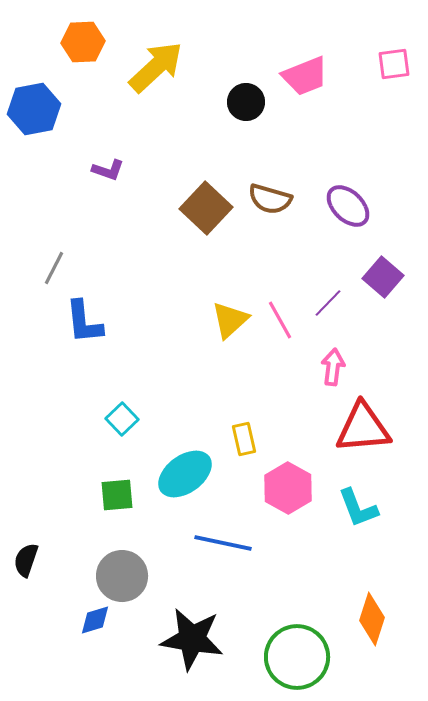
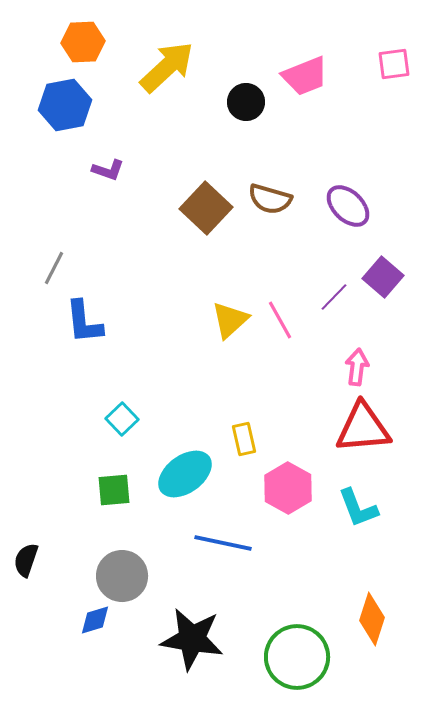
yellow arrow: moved 11 px right
blue hexagon: moved 31 px right, 4 px up
purple line: moved 6 px right, 6 px up
pink arrow: moved 24 px right
green square: moved 3 px left, 5 px up
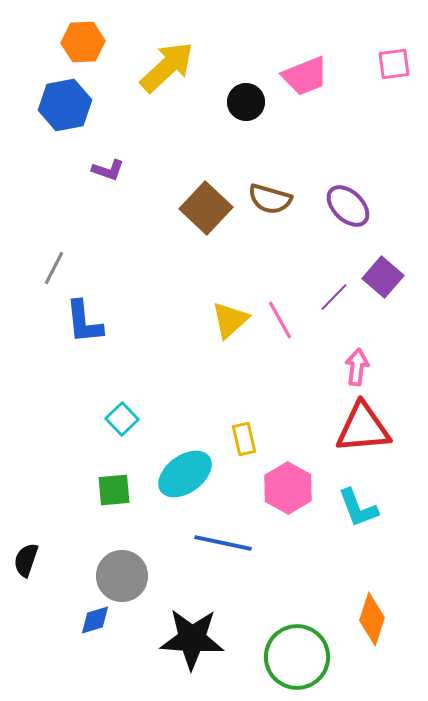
black star: rotated 6 degrees counterclockwise
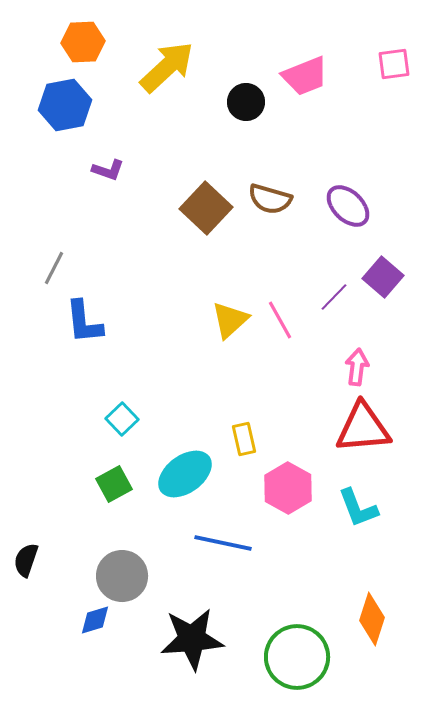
green square: moved 6 px up; rotated 24 degrees counterclockwise
black star: rotated 8 degrees counterclockwise
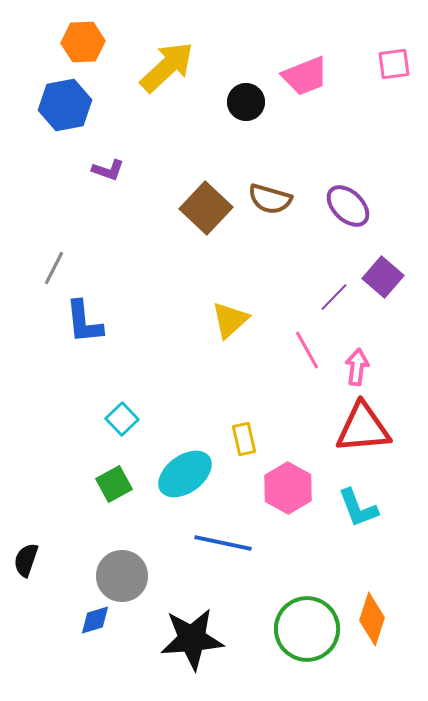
pink line: moved 27 px right, 30 px down
green circle: moved 10 px right, 28 px up
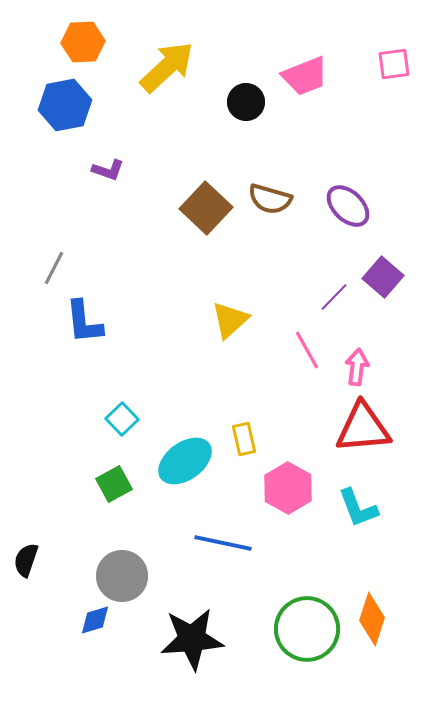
cyan ellipse: moved 13 px up
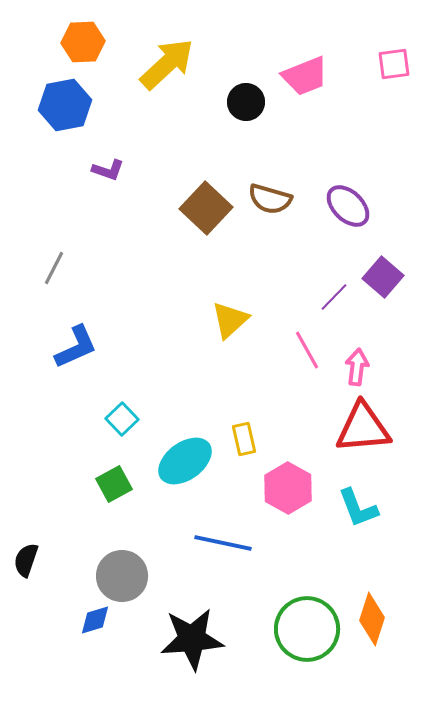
yellow arrow: moved 3 px up
blue L-shape: moved 8 px left, 25 px down; rotated 108 degrees counterclockwise
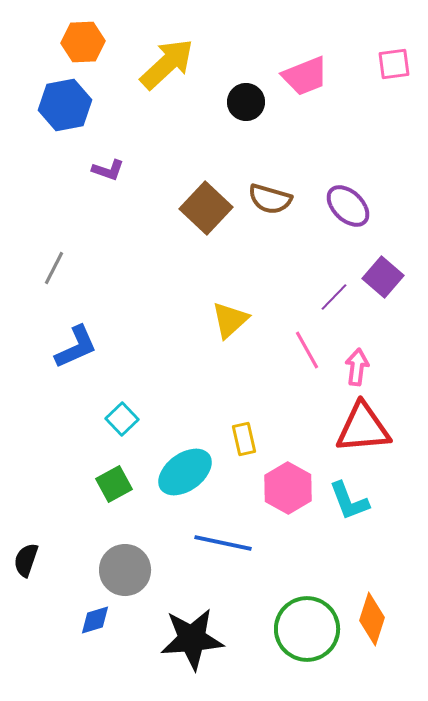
cyan ellipse: moved 11 px down
cyan L-shape: moved 9 px left, 7 px up
gray circle: moved 3 px right, 6 px up
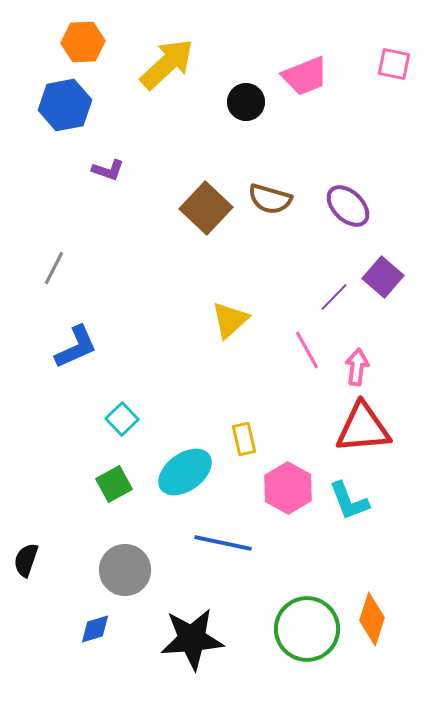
pink square: rotated 20 degrees clockwise
blue diamond: moved 9 px down
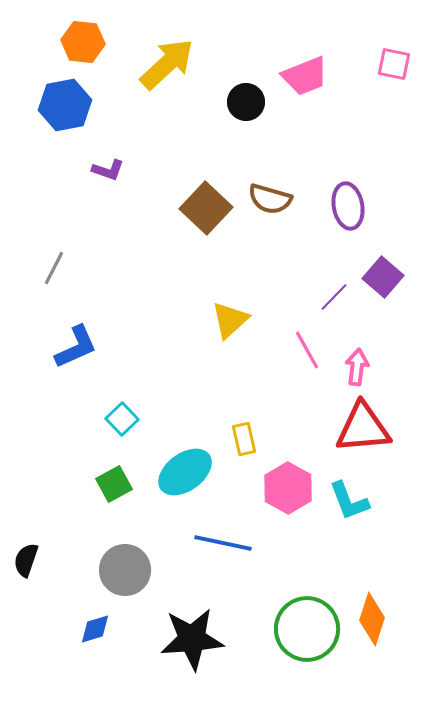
orange hexagon: rotated 9 degrees clockwise
purple ellipse: rotated 36 degrees clockwise
